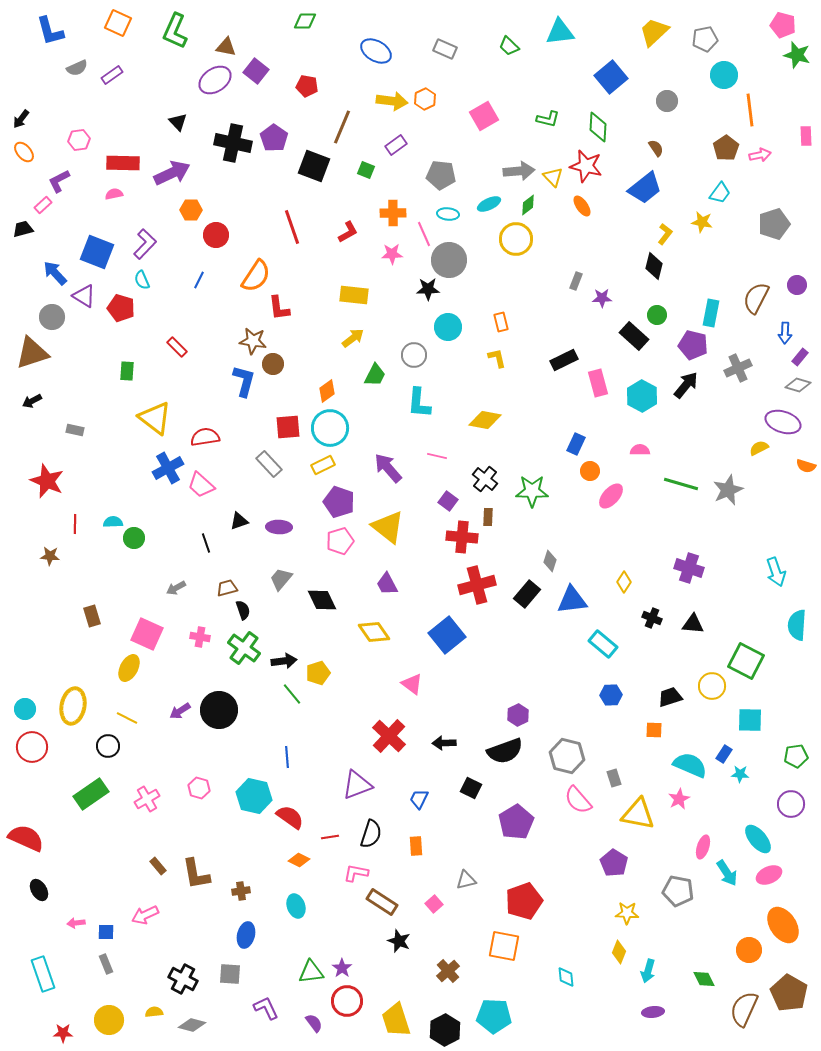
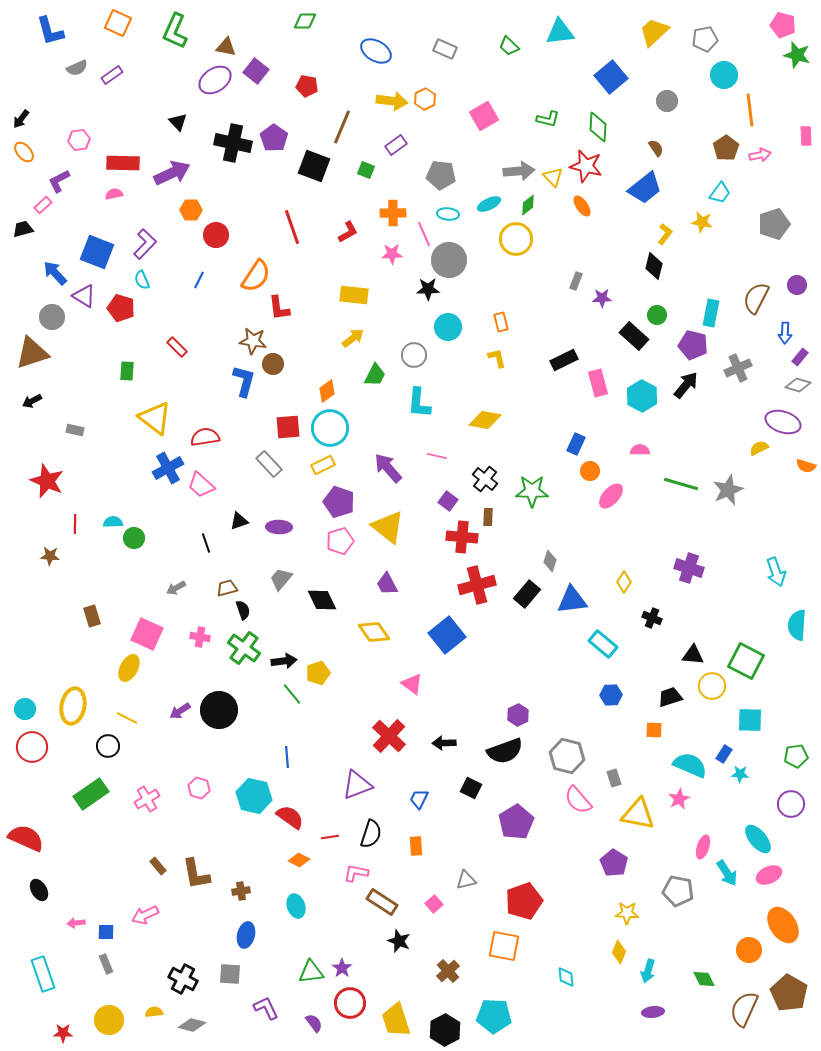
black triangle at (693, 624): moved 31 px down
red circle at (347, 1001): moved 3 px right, 2 px down
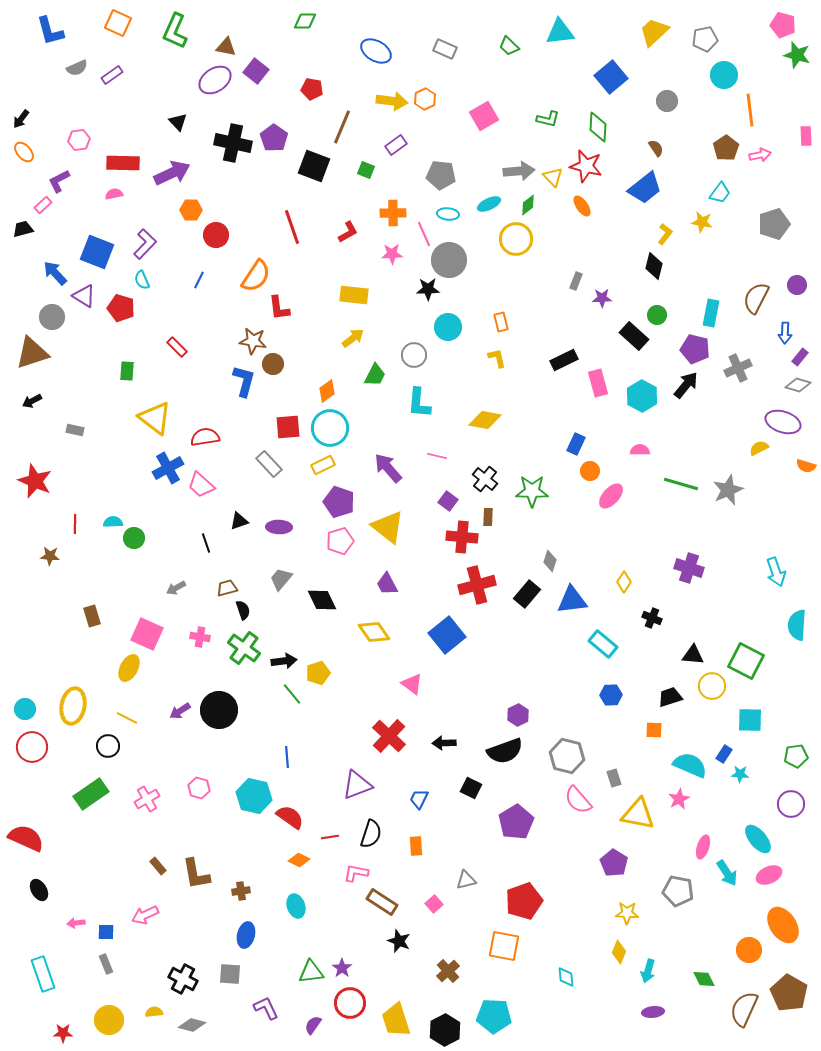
red pentagon at (307, 86): moved 5 px right, 3 px down
purple pentagon at (693, 345): moved 2 px right, 4 px down
red star at (47, 481): moved 12 px left
purple semicircle at (314, 1023): moved 1 px left, 2 px down; rotated 108 degrees counterclockwise
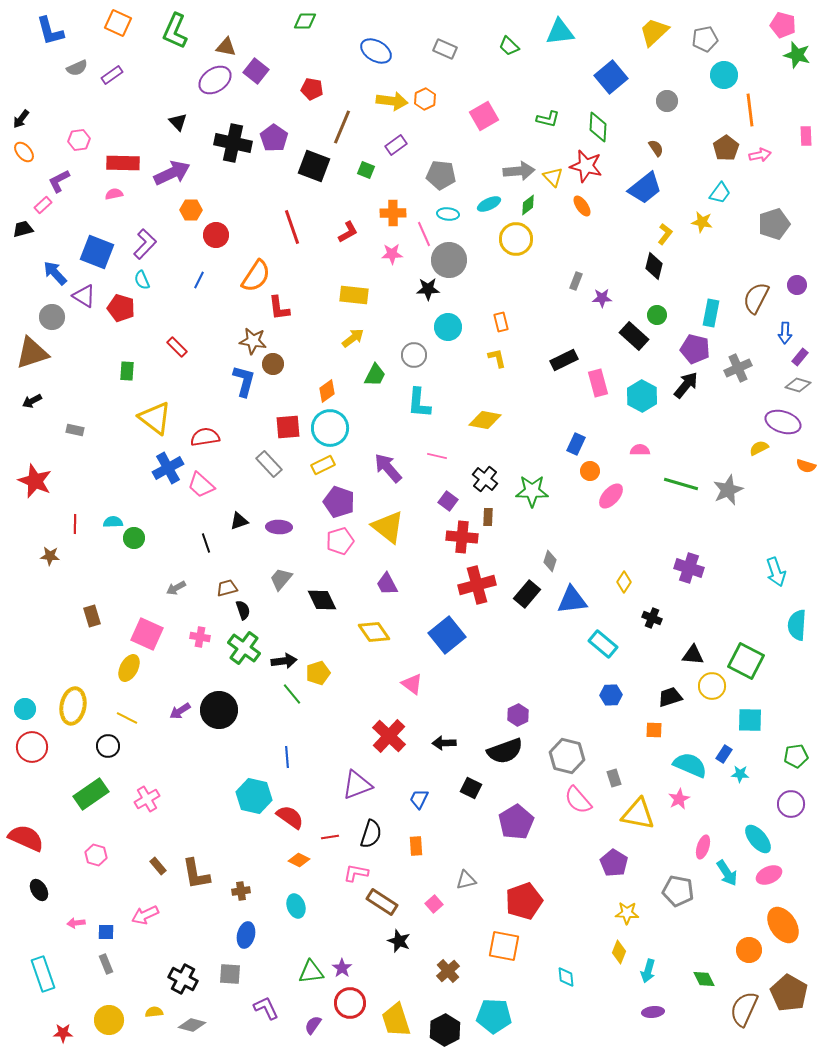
pink hexagon at (199, 788): moved 103 px left, 67 px down
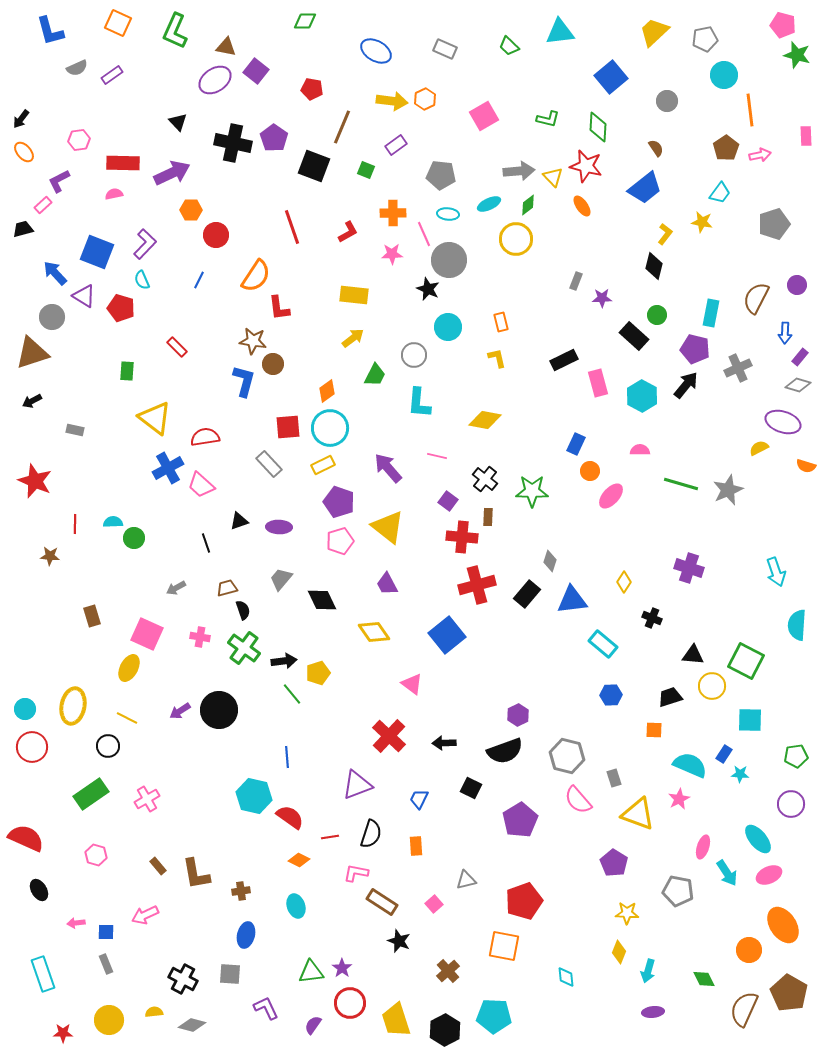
black star at (428, 289): rotated 25 degrees clockwise
yellow triangle at (638, 814): rotated 9 degrees clockwise
purple pentagon at (516, 822): moved 4 px right, 2 px up
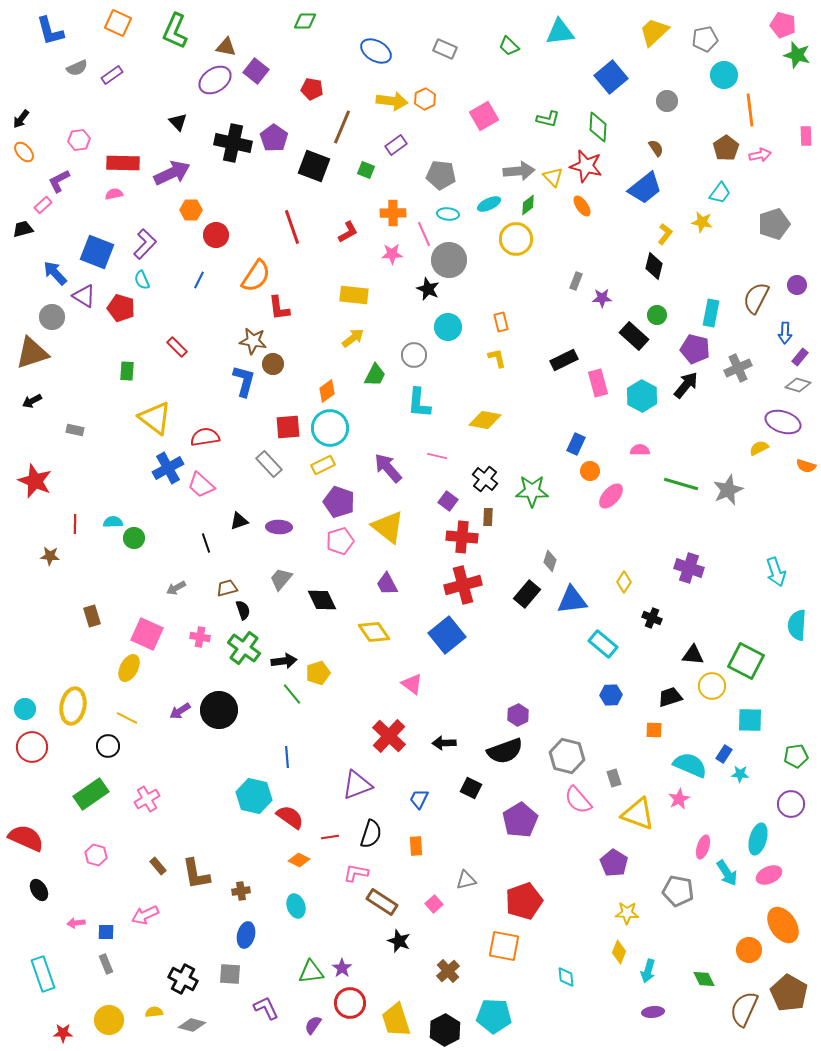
red cross at (477, 585): moved 14 px left
cyan ellipse at (758, 839): rotated 56 degrees clockwise
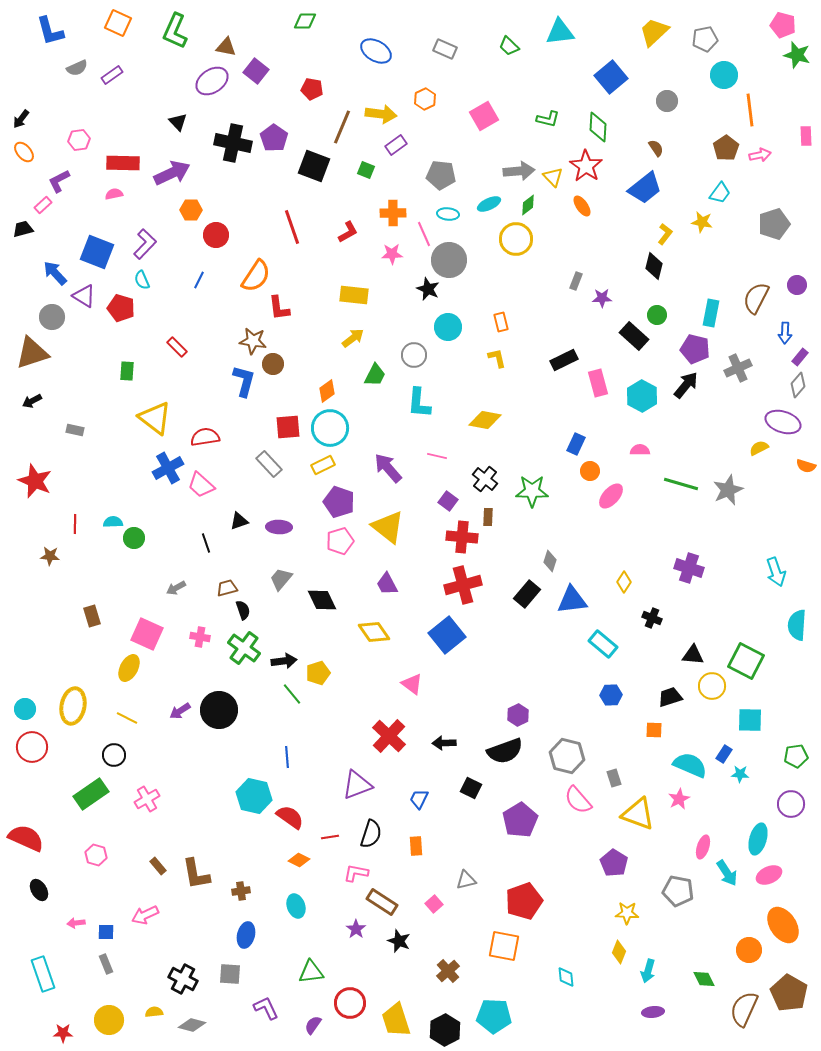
purple ellipse at (215, 80): moved 3 px left, 1 px down
yellow arrow at (392, 101): moved 11 px left, 13 px down
red star at (586, 166): rotated 20 degrees clockwise
gray diamond at (798, 385): rotated 65 degrees counterclockwise
black circle at (108, 746): moved 6 px right, 9 px down
purple star at (342, 968): moved 14 px right, 39 px up
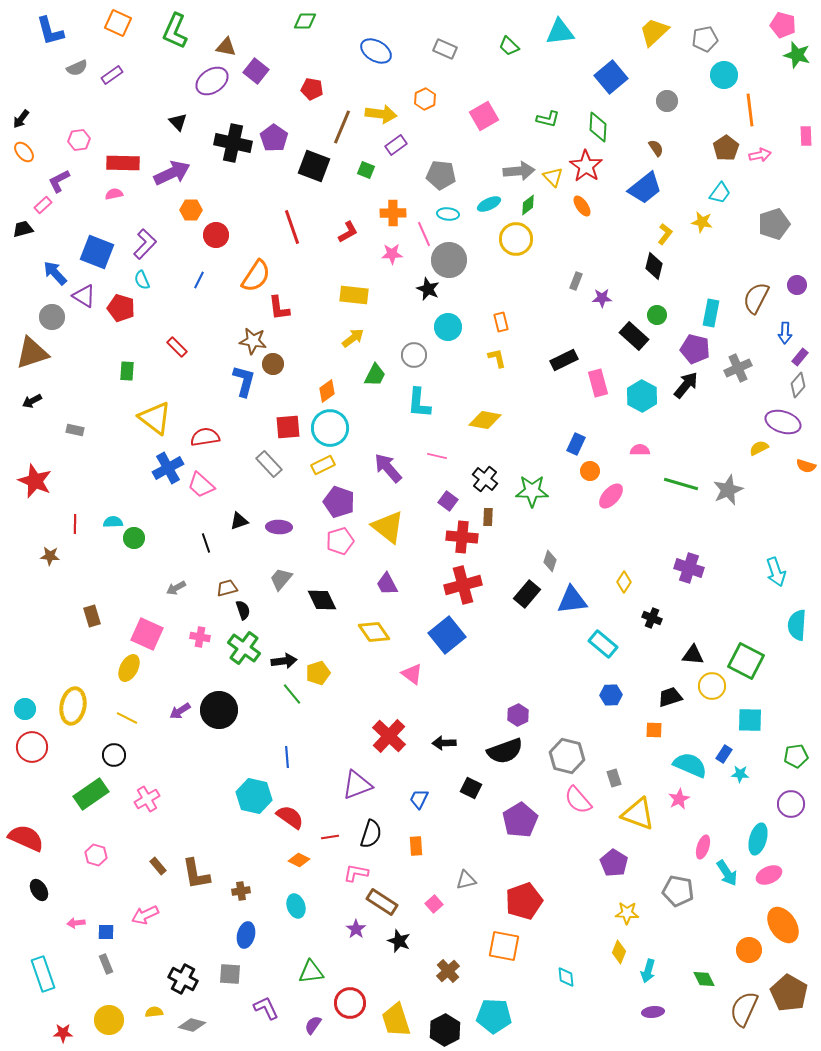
pink triangle at (412, 684): moved 10 px up
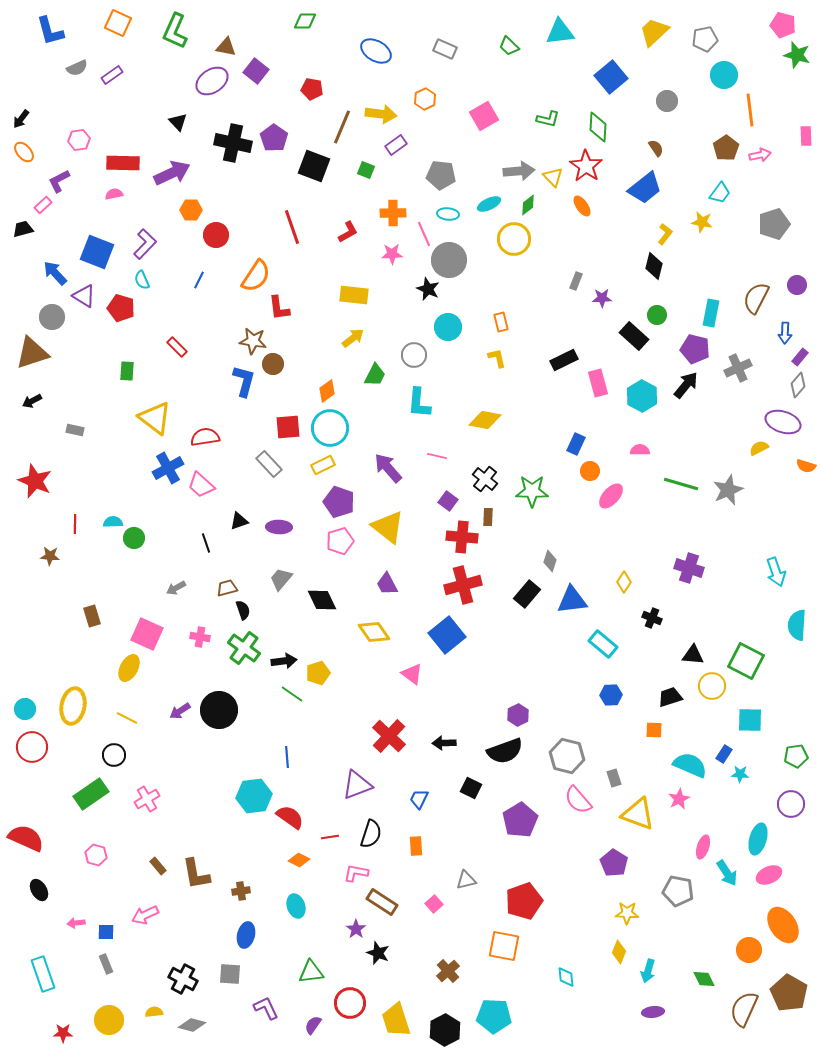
yellow circle at (516, 239): moved 2 px left
green line at (292, 694): rotated 15 degrees counterclockwise
cyan hexagon at (254, 796): rotated 20 degrees counterclockwise
black star at (399, 941): moved 21 px left, 12 px down
